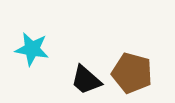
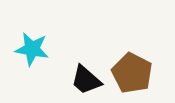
brown pentagon: rotated 12 degrees clockwise
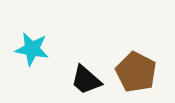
brown pentagon: moved 4 px right, 1 px up
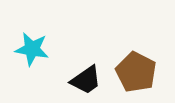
black trapezoid: rotated 76 degrees counterclockwise
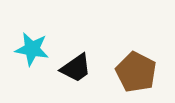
black trapezoid: moved 10 px left, 12 px up
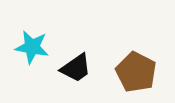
cyan star: moved 2 px up
